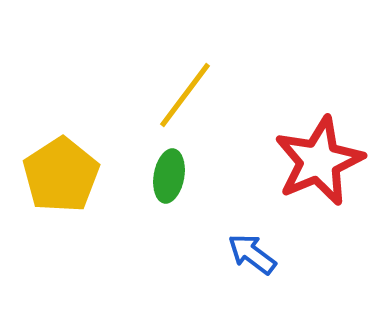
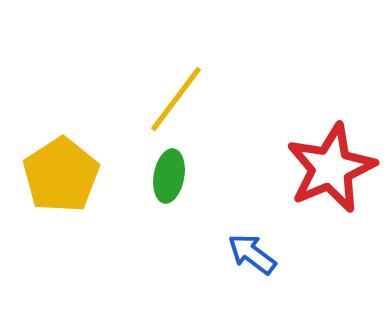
yellow line: moved 9 px left, 4 px down
red star: moved 12 px right, 7 px down
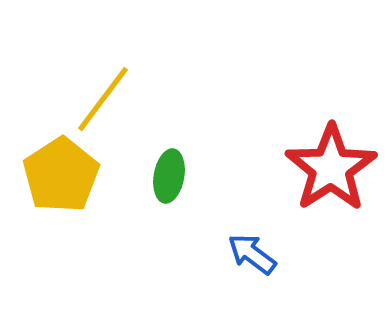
yellow line: moved 73 px left
red star: rotated 10 degrees counterclockwise
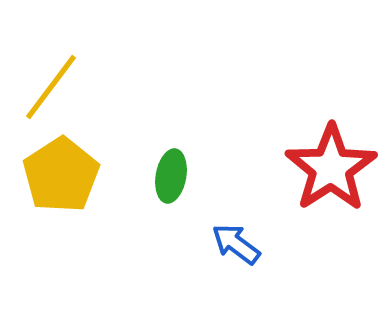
yellow line: moved 52 px left, 12 px up
green ellipse: moved 2 px right
blue arrow: moved 16 px left, 10 px up
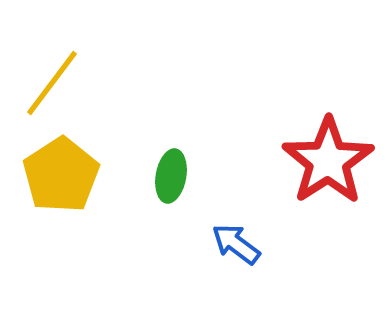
yellow line: moved 1 px right, 4 px up
red star: moved 3 px left, 7 px up
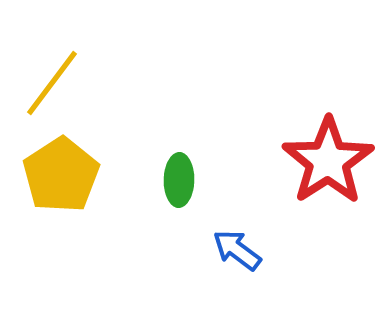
green ellipse: moved 8 px right, 4 px down; rotated 9 degrees counterclockwise
blue arrow: moved 1 px right, 6 px down
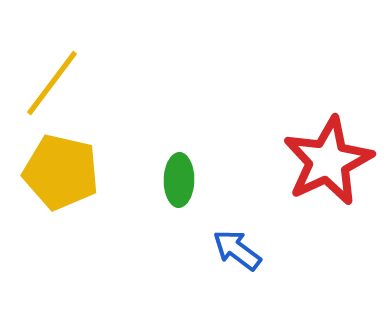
red star: rotated 8 degrees clockwise
yellow pentagon: moved 3 px up; rotated 26 degrees counterclockwise
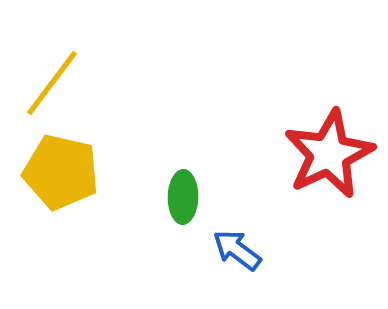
red star: moved 1 px right, 7 px up
green ellipse: moved 4 px right, 17 px down
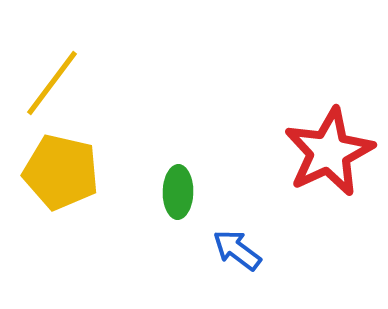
red star: moved 2 px up
green ellipse: moved 5 px left, 5 px up
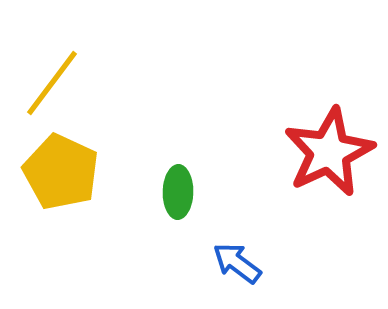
yellow pentagon: rotated 12 degrees clockwise
blue arrow: moved 13 px down
